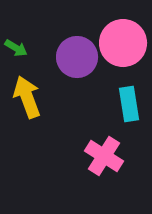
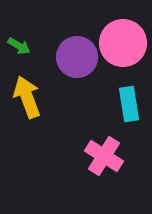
green arrow: moved 3 px right, 2 px up
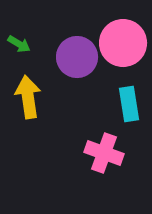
green arrow: moved 2 px up
yellow arrow: moved 1 px right; rotated 12 degrees clockwise
pink cross: moved 3 px up; rotated 12 degrees counterclockwise
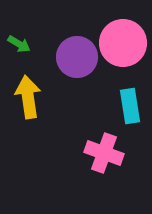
cyan rectangle: moved 1 px right, 2 px down
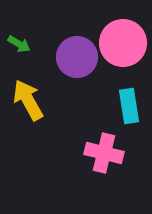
yellow arrow: moved 3 px down; rotated 21 degrees counterclockwise
cyan rectangle: moved 1 px left
pink cross: rotated 6 degrees counterclockwise
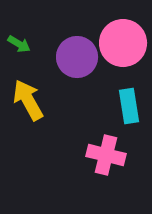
pink cross: moved 2 px right, 2 px down
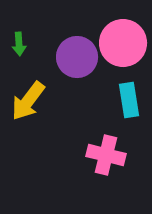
green arrow: rotated 55 degrees clockwise
yellow arrow: moved 1 px down; rotated 114 degrees counterclockwise
cyan rectangle: moved 6 px up
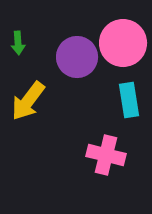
green arrow: moved 1 px left, 1 px up
